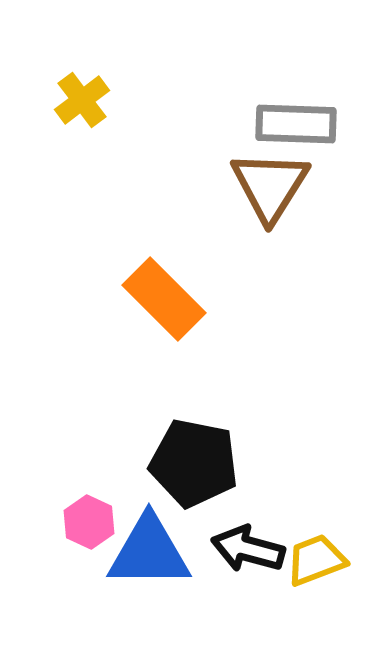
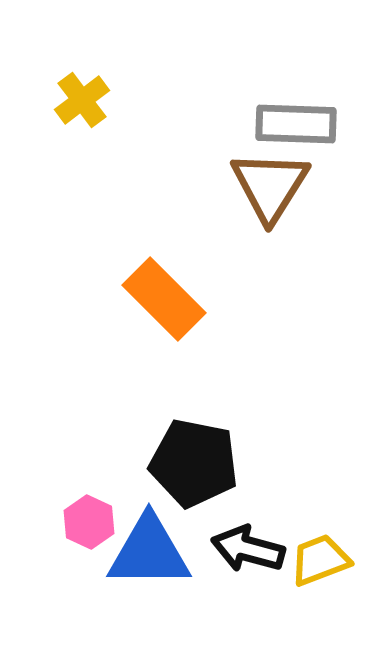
yellow trapezoid: moved 4 px right
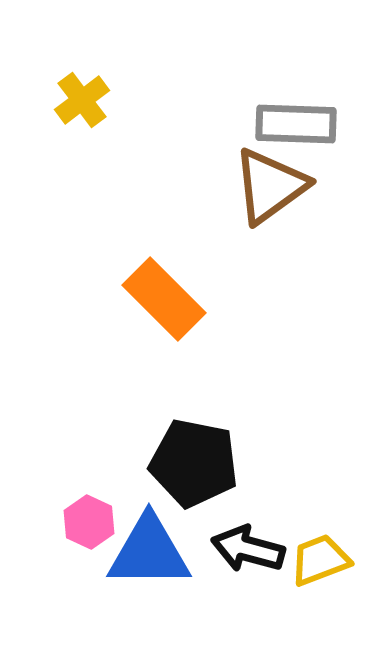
brown triangle: rotated 22 degrees clockwise
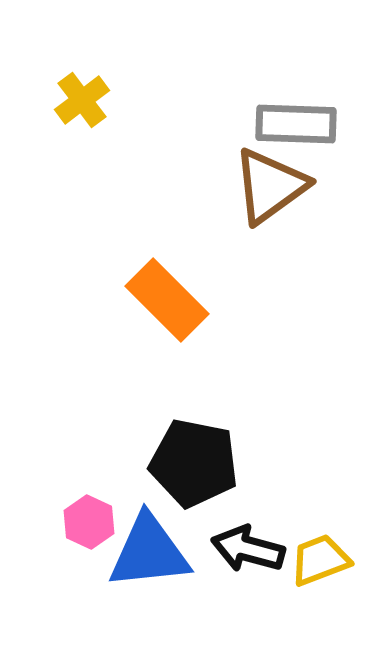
orange rectangle: moved 3 px right, 1 px down
blue triangle: rotated 6 degrees counterclockwise
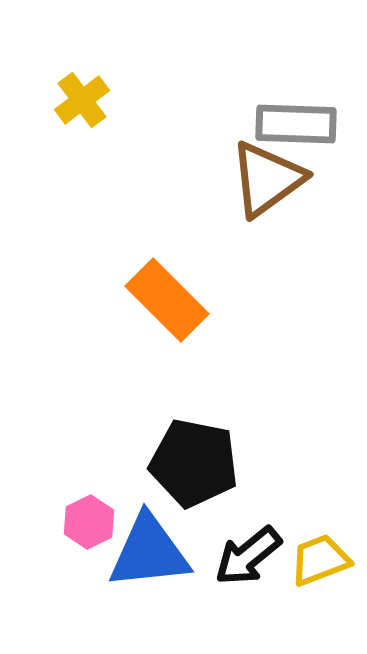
brown triangle: moved 3 px left, 7 px up
pink hexagon: rotated 9 degrees clockwise
black arrow: moved 7 px down; rotated 54 degrees counterclockwise
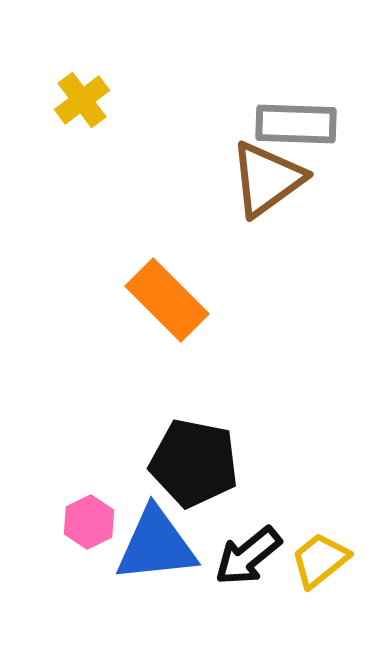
blue triangle: moved 7 px right, 7 px up
yellow trapezoid: rotated 18 degrees counterclockwise
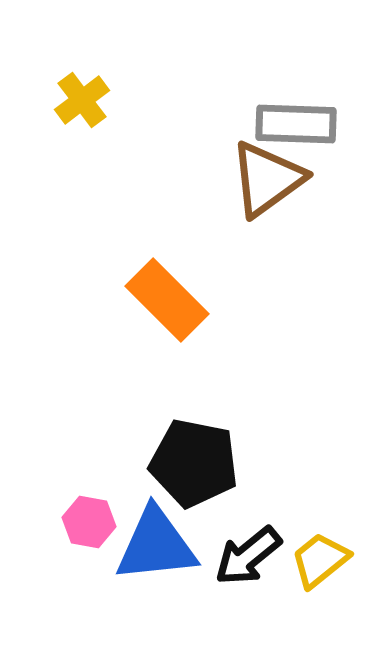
pink hexagon: rotated 24 degrees counterclockwise
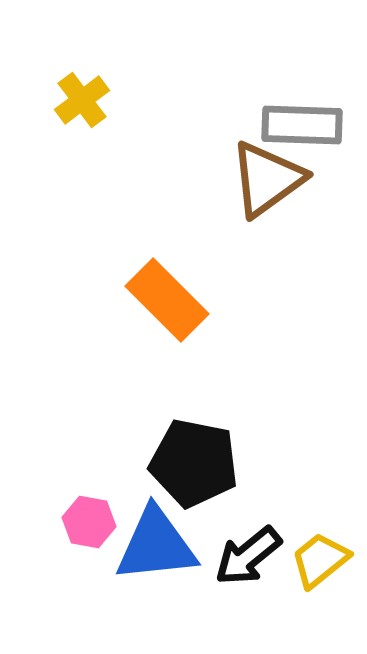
gray rectangle: moved 6 px right, 1 px down
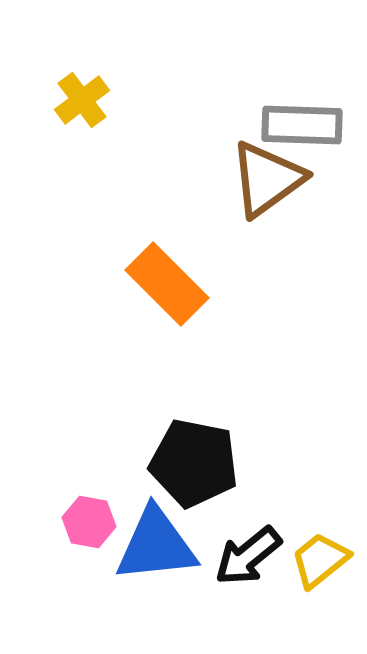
orange rectangle: moved 16 px up
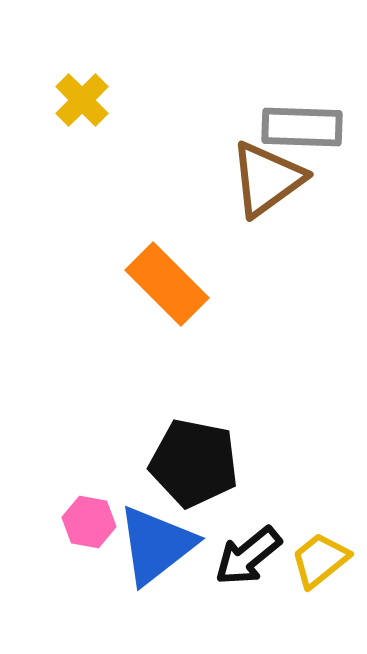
yellow cross: rotated 8 degrees counterclockwise
gray rectangle: moved 2 px down
blue triangle: rotated 32 degrees counterclockwise
